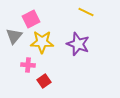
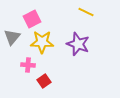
pink square: moved 1 px right
gray triangle: moved 2 px left, 1 px down
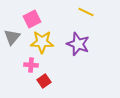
pink cross: moved 3 px right
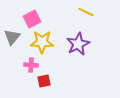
purple star: rotated 25 degrees clockwise
red square: rotated 24 degrees clockwise
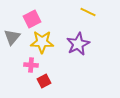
yellow line: moved 2 px right
red square: rotated 16 degrees counterclockwise
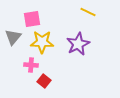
pink square: rotated 18 degrees clockwise
gray triangle: moved 1 px right
red square: rotated 24 degrees counterclockwise
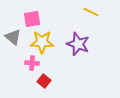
yellow line: moved 3 px right
gray triangle: rotated 30 degrees counterclockwise
purple star: rotated 25 degrees counterclockwise
pink cross: moved 1 px right, 2 px up
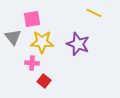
yellow line: moved 3 px right, 1 px down
gray triangle: rotated 12 degrees clockwise
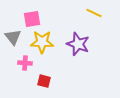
pink cross: moved 7 px left
red square: rotated 24 degrees counterclockwise
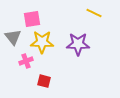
purple star: rotated 20 degrees counterclockwise
pink cross: moved 1 px right, 2 px up; rotated 24 degrees counterclockwise
